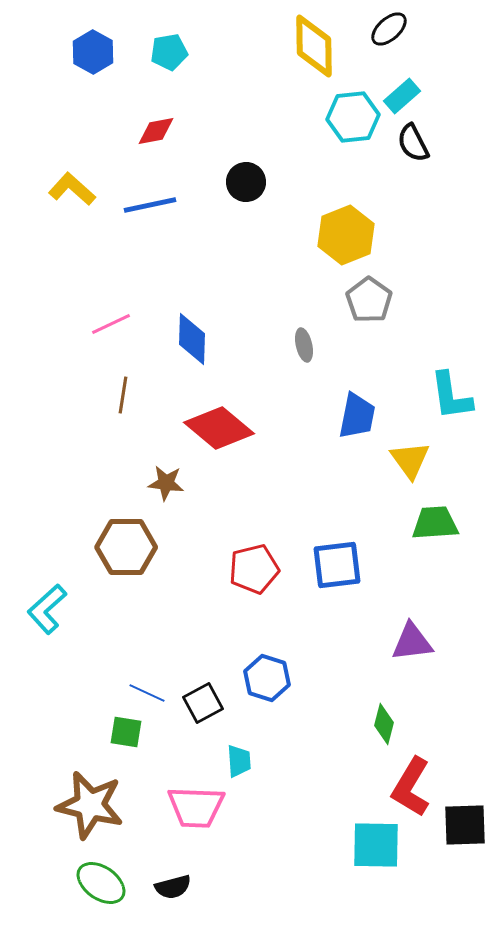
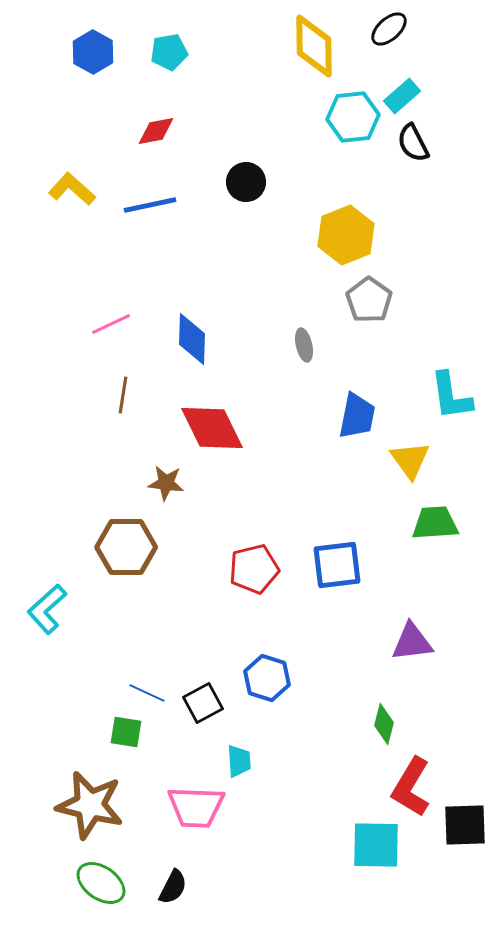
red diamond at (219, 428): moved 7 px left; rotated 24 degrees clockwise
black semicircle at (173, 887): rotated 48 degrees counterclockwise
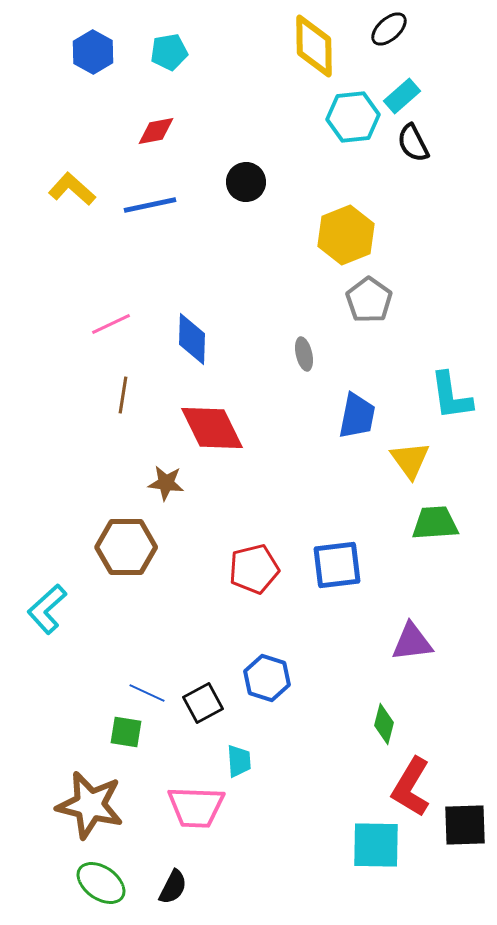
gray ellipse at (304, 345): moved 9 px down
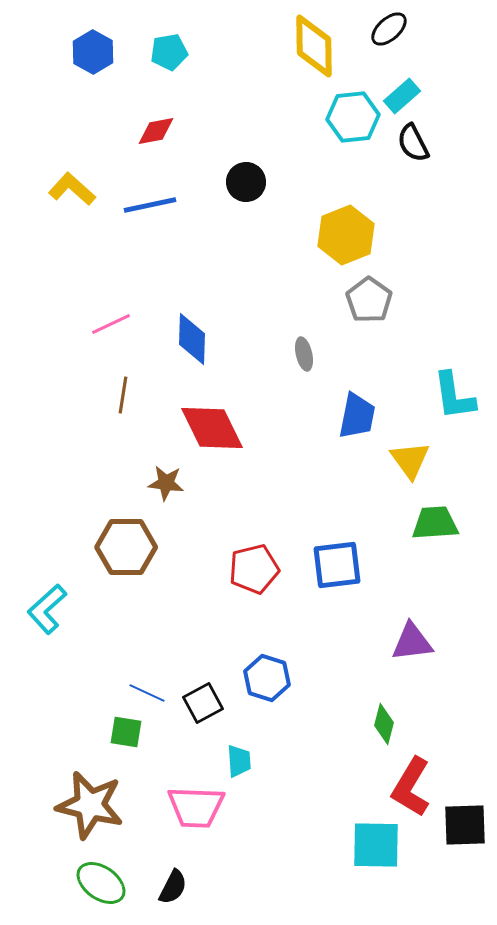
cyan L-shape at (451, 396): moved 3 px right
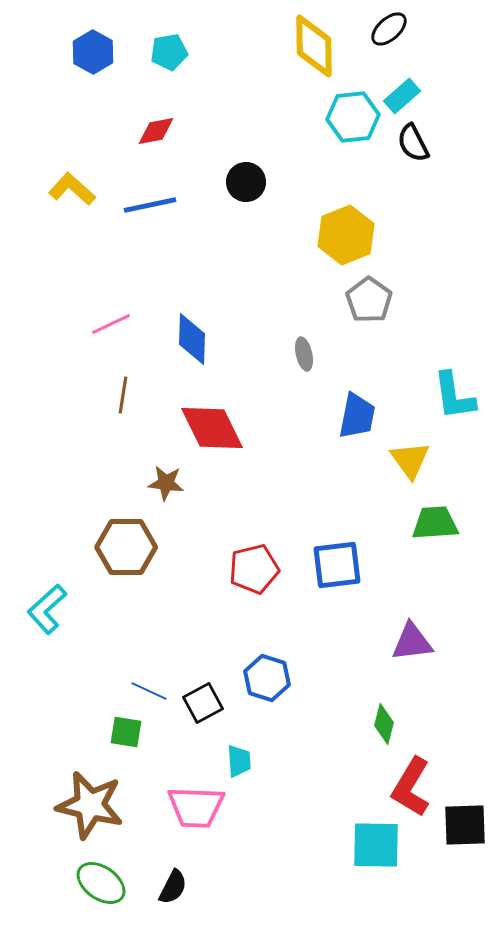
blue line at (147, 693): moved 2 px right, 2 px up
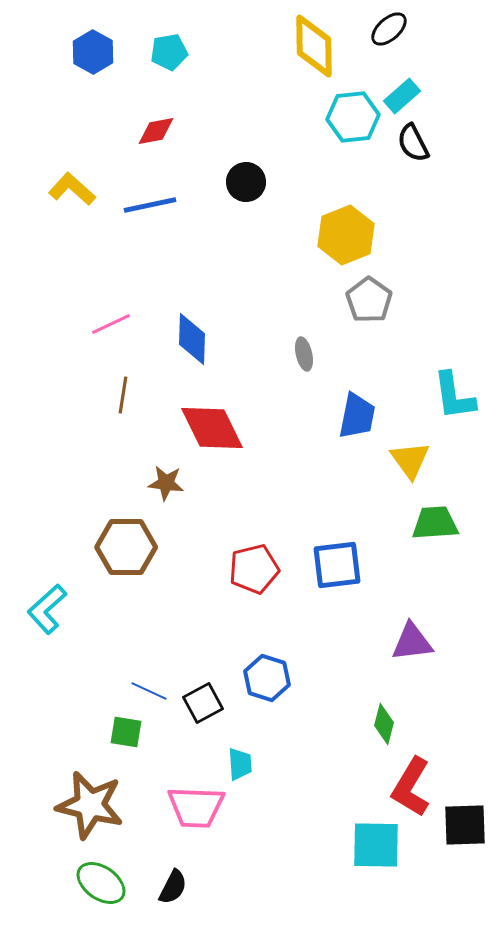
cyan trapezoid at (239, 761): moved 1 px right, 3 px down
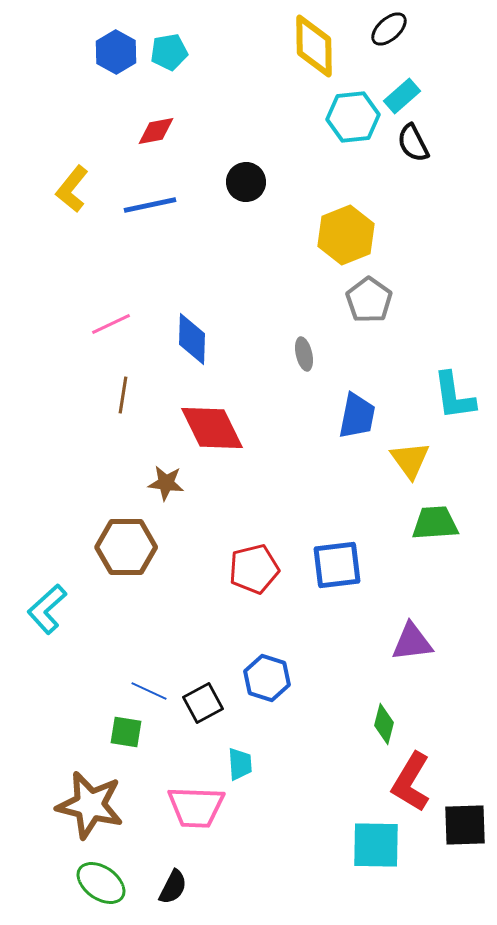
blue hexagon at (93, 52): moved 23 px right
yellow L-shape at (72, 189): rotated 93 degrees counterclockwise
red L-shape at (411, 787): moved 5 px up
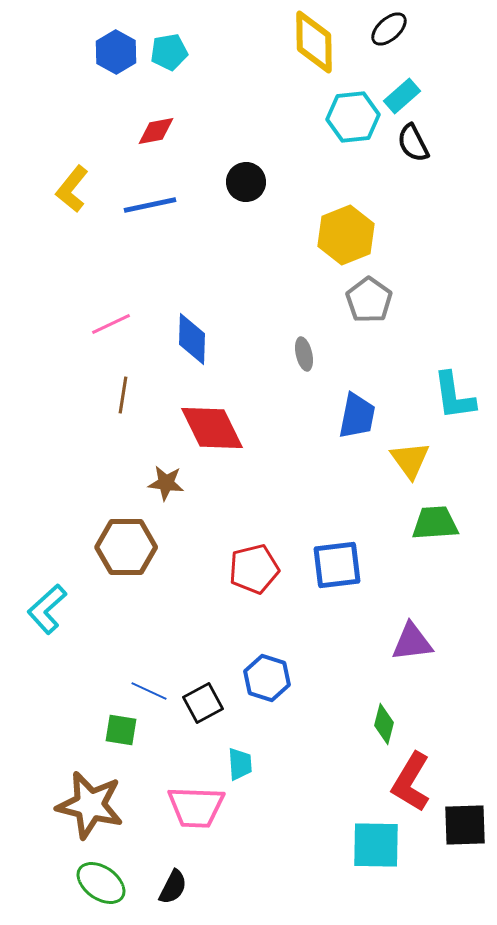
yellow diamond at (314, 46): moved 4 px up
green square at (126, 732): moved 5 px left, 2 px up
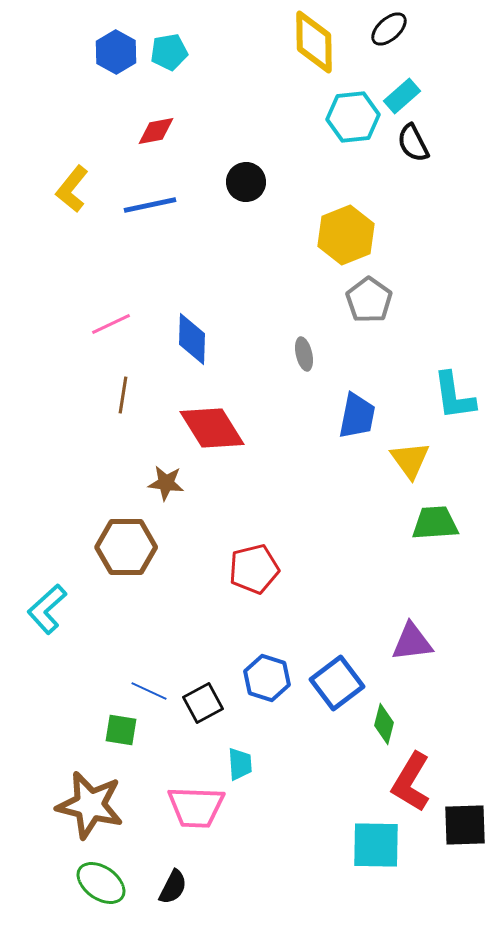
red diamond at (212, 428): rotated 6 degrees counterclockwise
blue square at (337, 565): moved 118 px down; rotated 30 degrees counterclockwise
